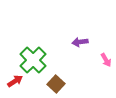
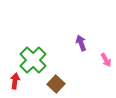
purple arrow: moved 1 px right, 1 px down; rotated 77 degrees clockwise
red arrow: rotated 49 degrees counterclockwise
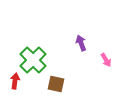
brown square: rotated 30 degrees counterclockwise
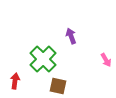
purple arrow: moved 10 px left, 7 px up
green cross: moved 10 px right, 1 px up
brown square: moved 2 px right, 2 px down
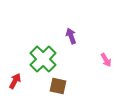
red arrow: rotated 21 degrees clockwise
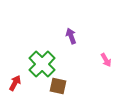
green cross: moved 1 px left, 5 px down
red arrow: moved 2 px down
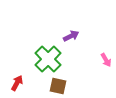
purple arrow: rotated 84 degrees clockwise
green cross: moved 6 px right, 5 px up
red arrow: moved 2 px right
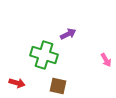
purple arrow: moved 3 px left, 2 px up
green cross: moved 4 px left, 4 px up; rotated 28 degrees counterclockwise
red arrow: rotated 77 degrees clockwise
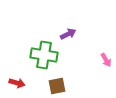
green cross: rotated 8 degrees counterclockwise
brown square: moved 1 px left; rotated 24 degrees counterclockwise
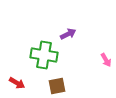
red arrow: rotated 14 degrees clockwise
